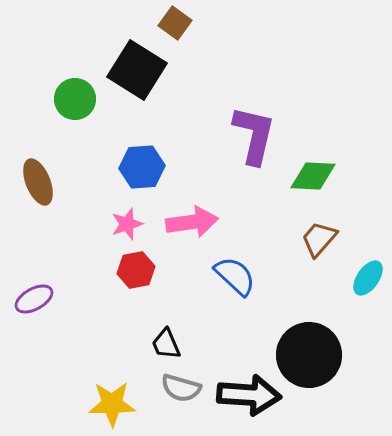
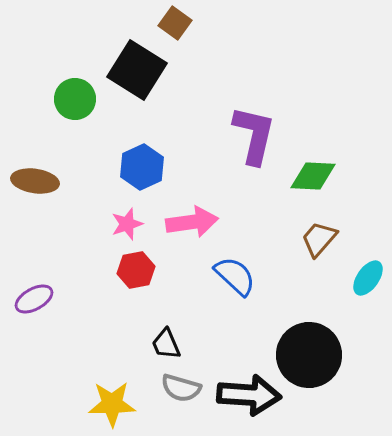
blue hexagon: rotated 21 degrees counterclockwise
brown ellipse: moved 3 px left, 1 px up; rotated 60 degrees counterclockwise
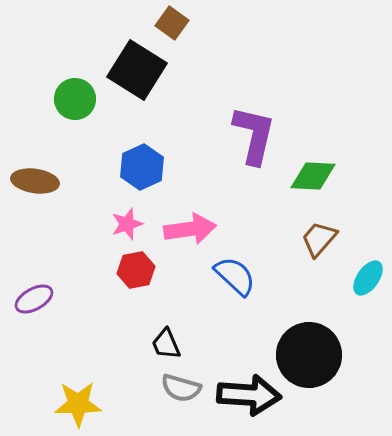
brown square: moved 3 px left
pink arrow: moved 2 px left, 7 px down
yellow star: moved 34 px left
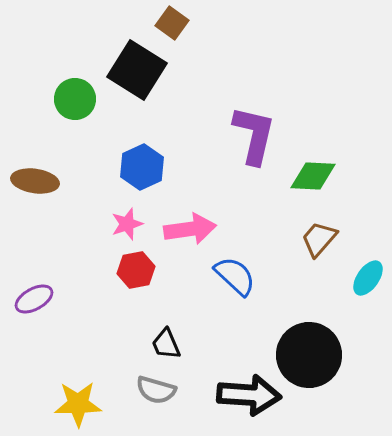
gray semicircle: moved 25 px left, 2 px down
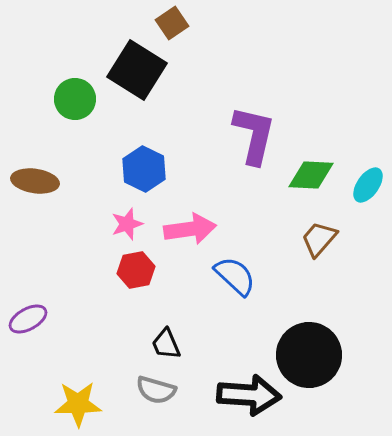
brown square: rotated 20 degrees clockwise
blue hexagon: moved 2 px right, 2 px down; rotated 9 degrees counterclockwise
green diamond: moved 2 px left, 1 px up
cyan ellipse: moved 93 px up
purple ellipse: moved 6 px left, 20 px down
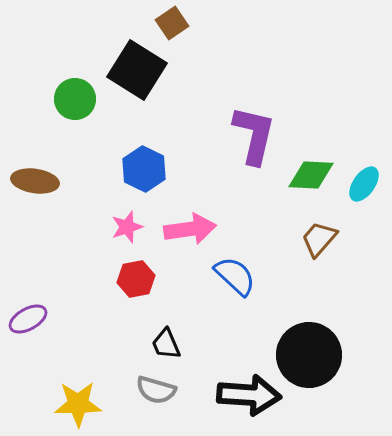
cyan ellipse: moved 4 px left, 1 px up
pink star: moved 3 px down
red hexagon: moved 9 px down
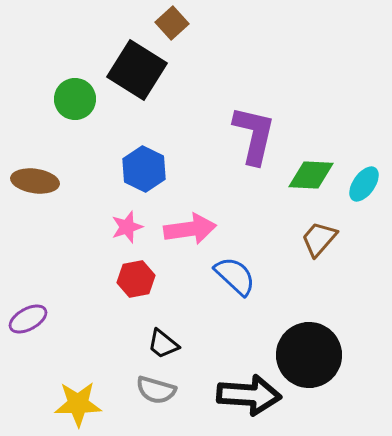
brown square: rotated 8 degrees counterclockwise
black trapezoid: moved 3 px left; rotated 28 degrees counterclockwise
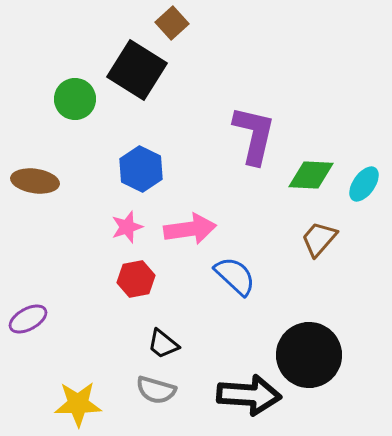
blue hexagon: moved 3 px left
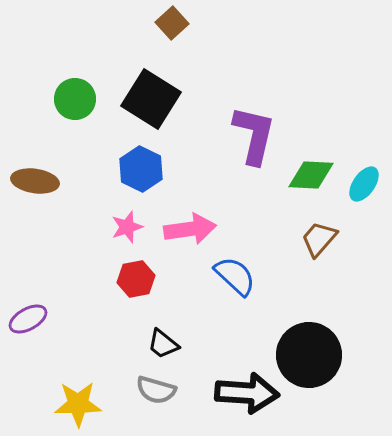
black square: moved 14 px right, 29 px down
black arrow: moved 2 px left, 2 px up
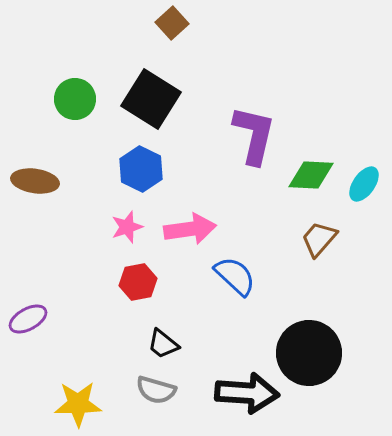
red hexagon: moved 2 px right, 3 px down
black circle: moved 2 px up
